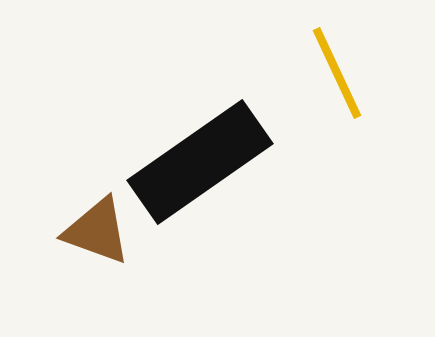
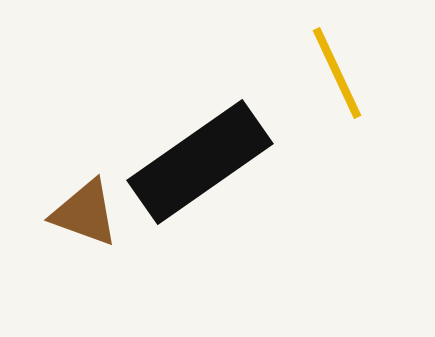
brown triangle: moved 12 px left, 18 px up
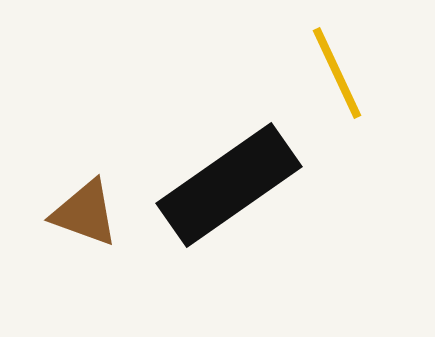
black rectangle: moved 29 px right, 23 px down
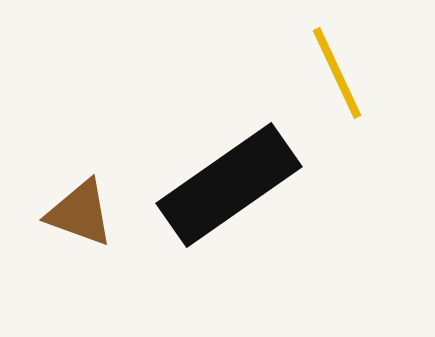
brown triangle: moved 5 px left
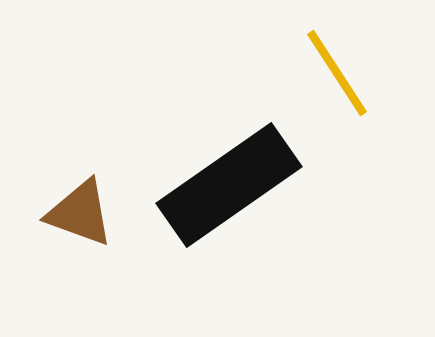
yellow line: rotated 8 degrees counterclockwise
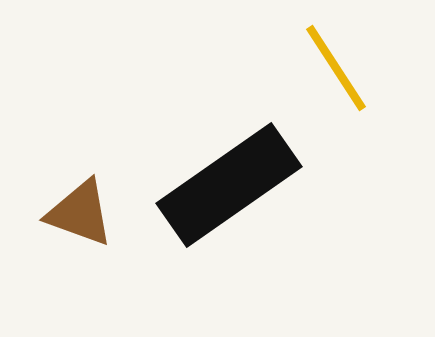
yellow line: moved 1 px left, 5 px up
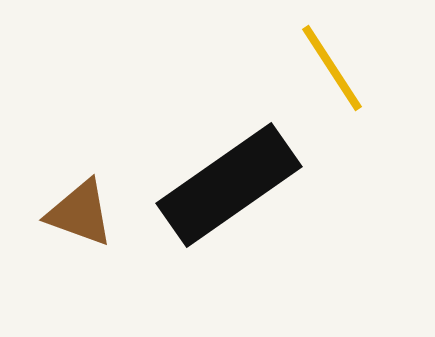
yellow line: moved 4 px left
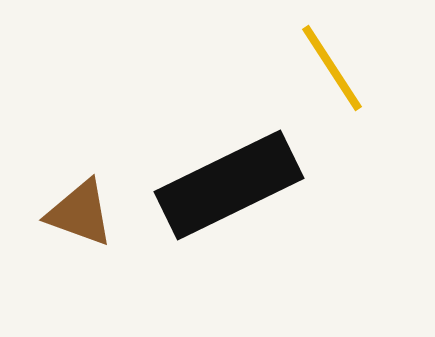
black rectangle: rotated 9 degrees clockwise
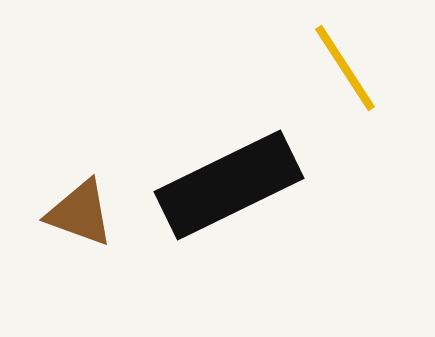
yellow line: moved 13 px right
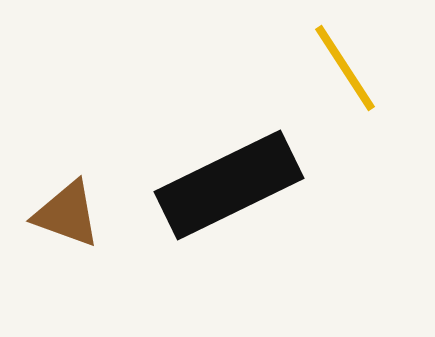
brown triangle: moved 13 px left, 1 px down
